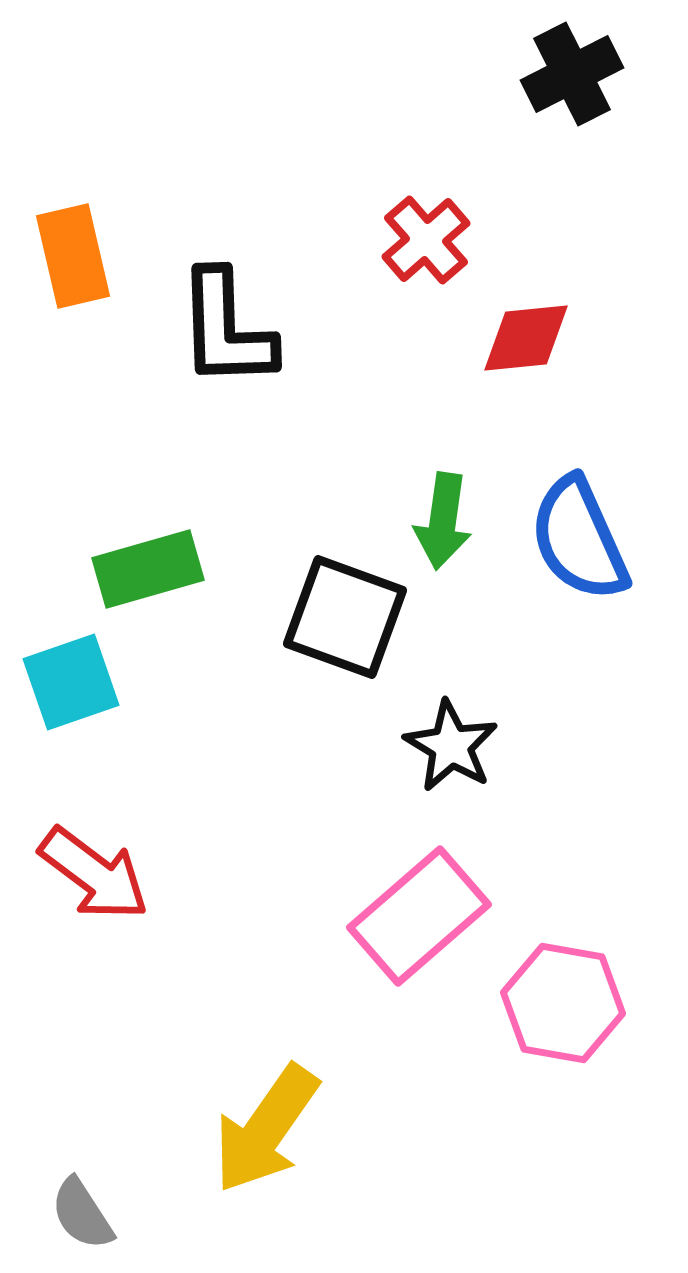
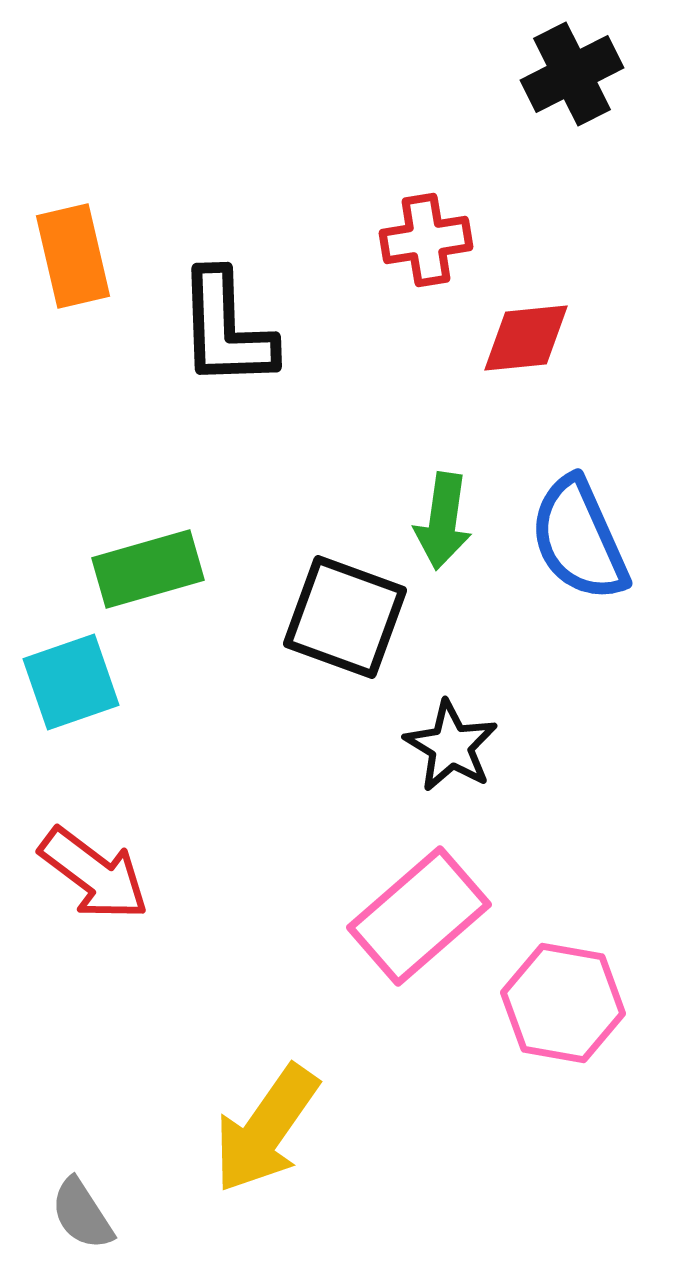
red cross: rotated 32 degrees clockwise
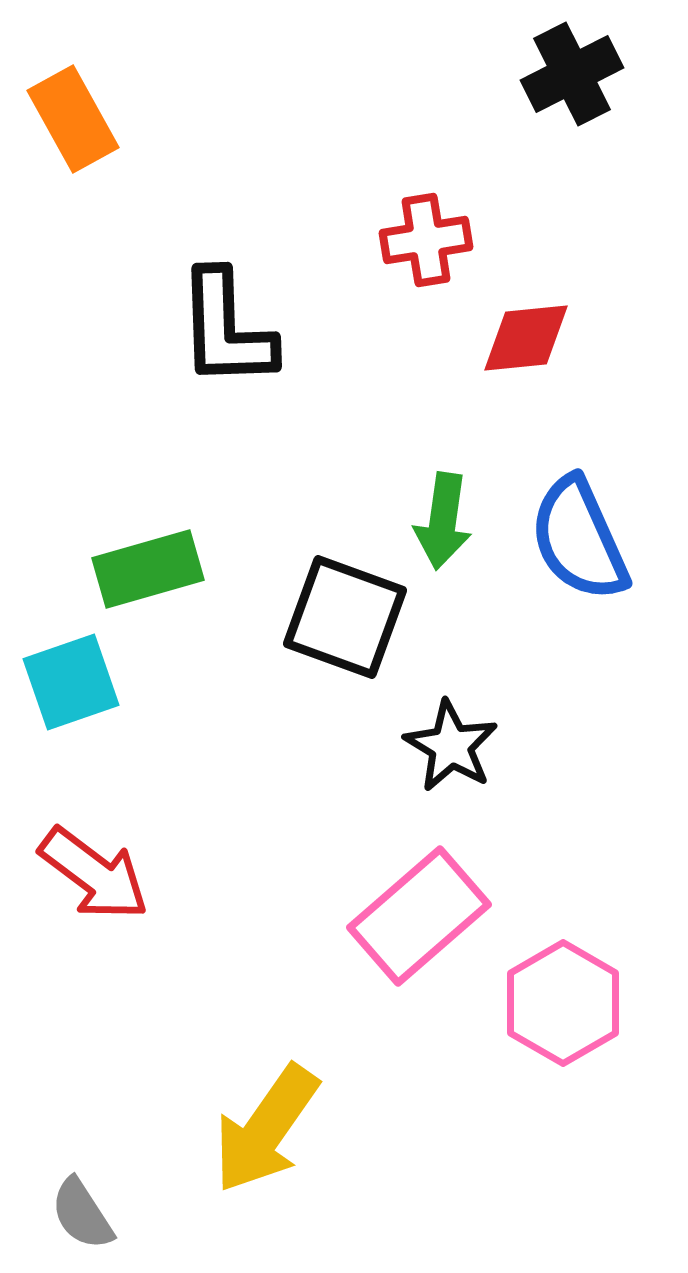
orange rectangle: moved 137 px up; rotated 16 degrees counterclockwise
pink hexagon: rotated 20 degrees clockwise
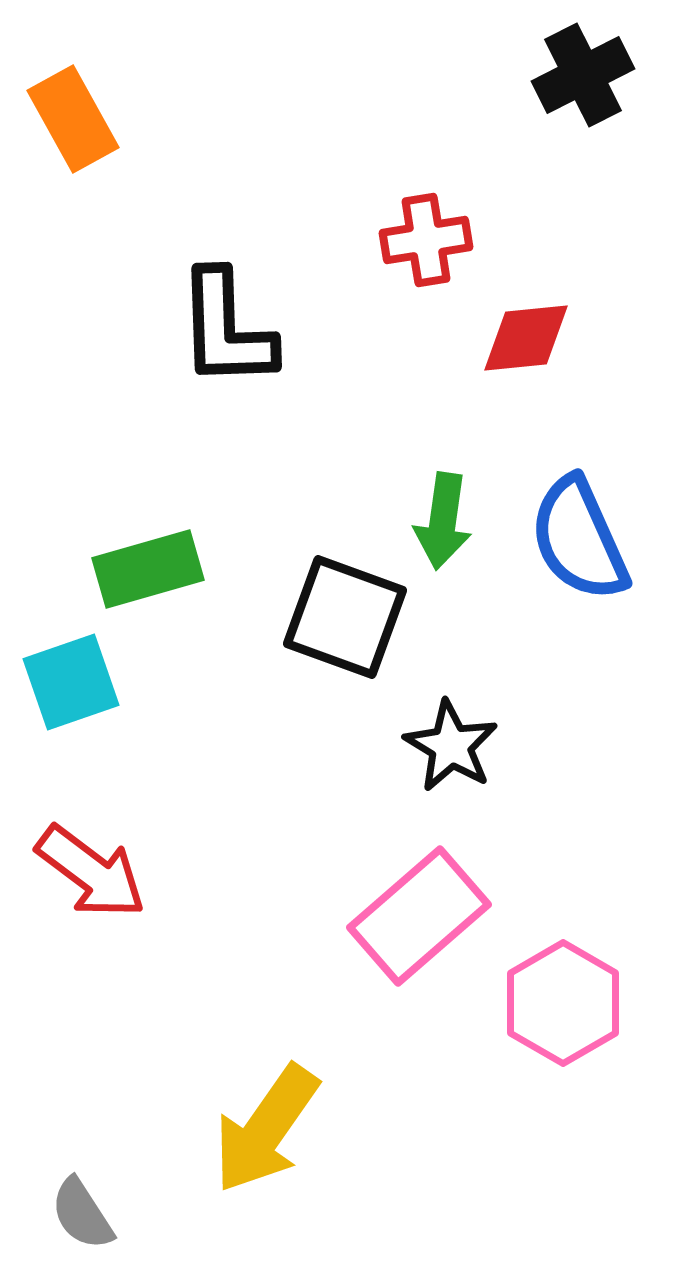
black cross: moved 11 px right, 1 px down
red arrow: moved 3 px left, 2 px up
